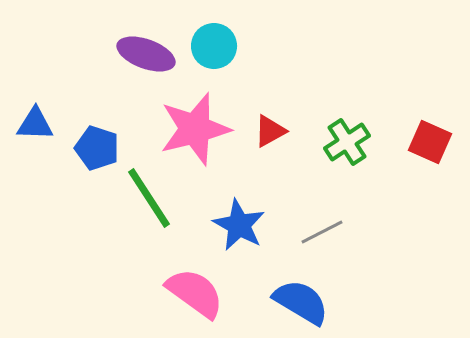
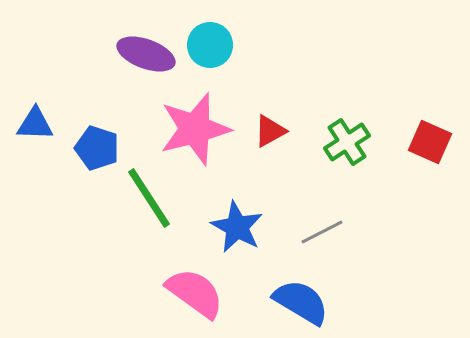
cyan circle: moved 4 px left, 1 px up
blue star: moved 2 px left, 2 px down
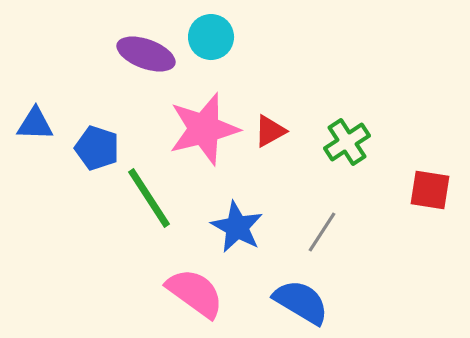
cyan circle: moved 1 px right, 8 px up
pink star: moved 9 px right
red square: moved 48 px down; rotated 15 degrees counterclockwise
gray line: rotated 30 degrees counterclockwise
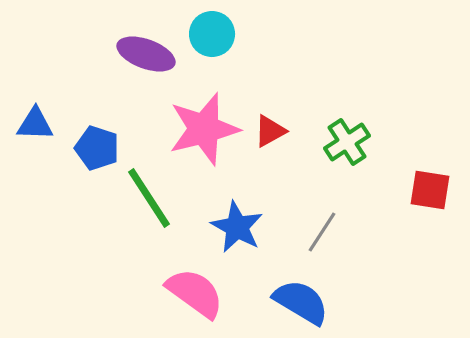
cyan circle: moved 1 px right, 3 px up
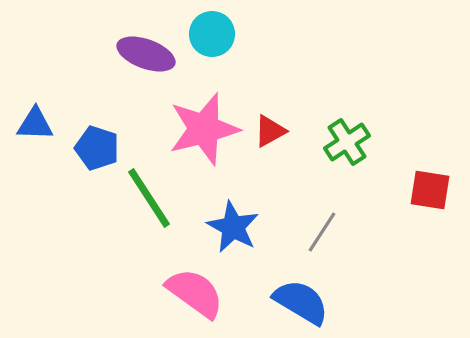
blue star: moved 4 px left
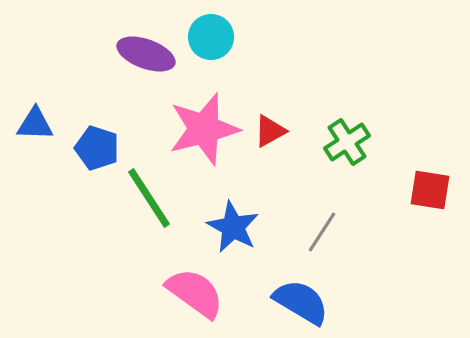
cyan circle: moved 1 px left, 3 px down
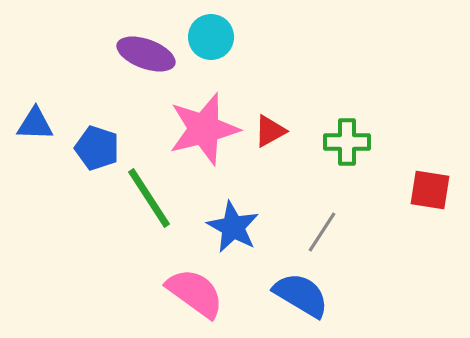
green cross: rotated 33 degrees clockwise
blue semicircle: moved 7 px up
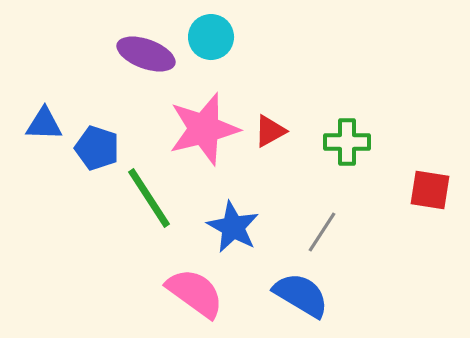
blue triangle: moved 9 px right
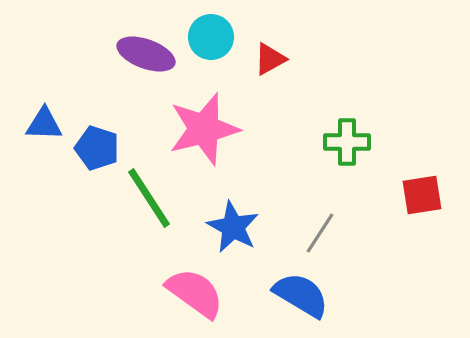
red triangle: moved 72 px up
red square: moved 8 px left, 5 px down; rotated 18 degrees counterclockwise
gray line: moved 2 px left, 1 px down
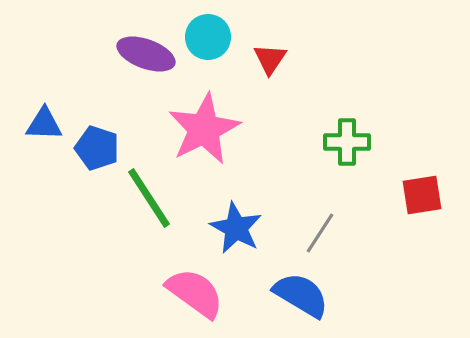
cyan circle: moved 3 px left
red triangle: rotated 27 degrees counterclockwise
pink star: rotated 12 degrees counterclockwise
blue star: moved 3 px right, 1 px down
